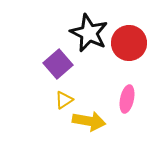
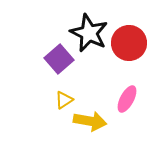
purple square: moved 1 px right, 5 px up
pink ellipse: rotated 16 degrees clockwise
yellow arrow: moved 1 px right
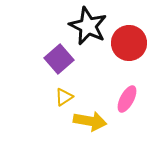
black star: moved 1 px left, 7 px up
yellow triangle: moved 3 px up
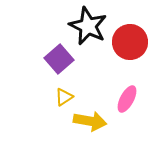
red circle: moved 1 px right, 1 px up
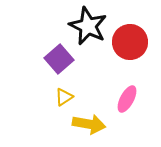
yellow arrow: moved 1 px left, 3 px down
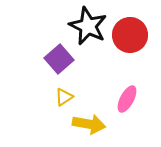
red circle: moved 7 px up
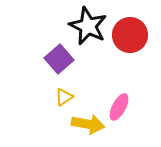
pink ellipse: moved 8 px left, 8 px down
yellow arrow: moved 1 px left
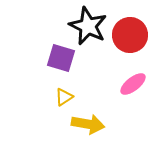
purple square: moved 2 px right, 1 px up; rotated 32 degrees counterclockwise
pink ellipse: moved 14 px right, 23 px up; rotated 24 degrees clockwise
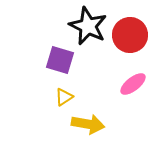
purple square: moved 1 px left, 2 px down
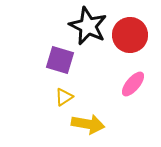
pink ellipse: rotated 12 degrees counterclockwise
